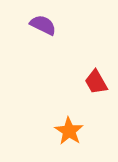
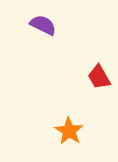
red trapezoid: moved 3 px right, 5 px up
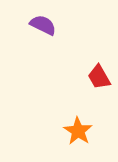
orange star: moved 9 px right
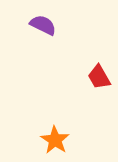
orange star: moved 23 px left, 9 px down
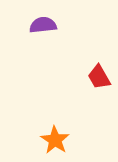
purple semicircle: rotated 32 degrees counterclockwise
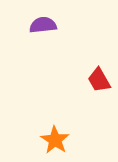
red trapezoid: moved 3 px down
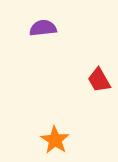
purple semicircle: moved 3 px down
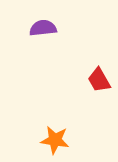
orange star: rotated 24 degrees counterclockwise
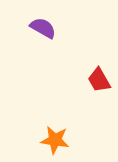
purple semicircle: rotated 36 degrees clockwise
